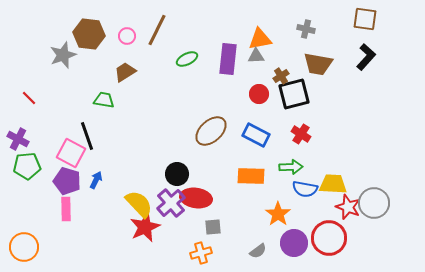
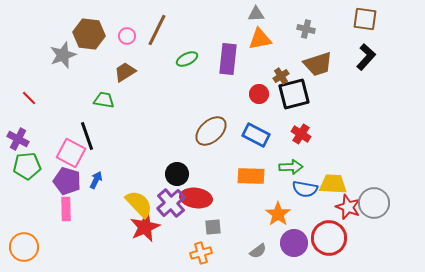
gray triangle at (256, 56): moved 42 px up
brown trapezoid at (318, 64): rotated 28 degrees counterclockwise
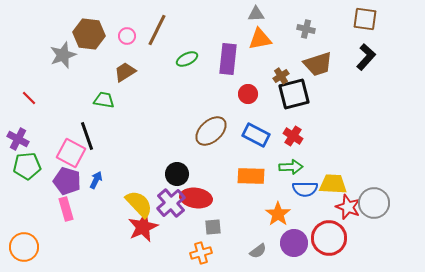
red circle at (259, 94): moved 11 px left
red cross at (301, 134): moved 8 px left, 2 px down
blue semicircle at (305, 189): rotated 10 degrees counterclockwise
pink rectangle at (66, 209): rotated 15 degrees counterclockwise
red star at (145, 227): moved 2 px left
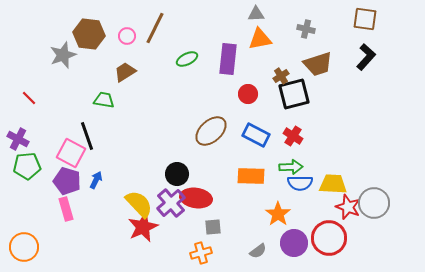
brown line at (157, 30): moved 2 px left, 2 px up
blue semicircle at (305, 189): moved 5 px left, 6 px up
